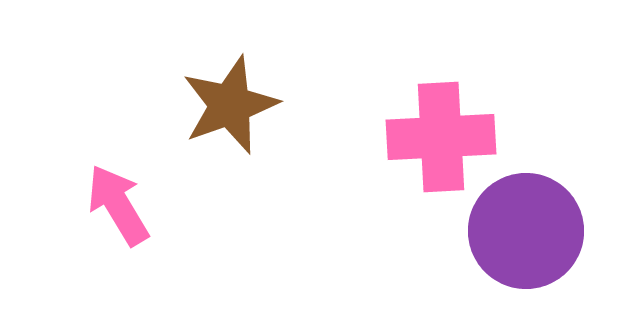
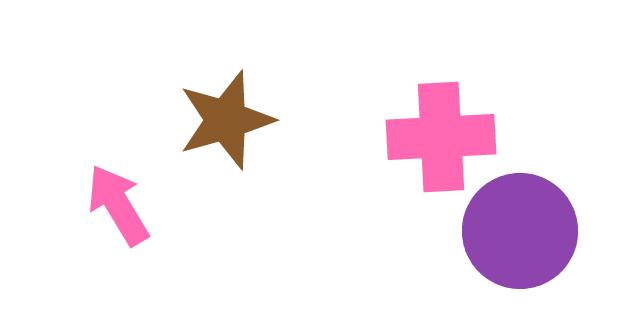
brown star: moved 4 px left, 15 px down; rotated 4 degrees clockwise
purple circle: moved 6 px left
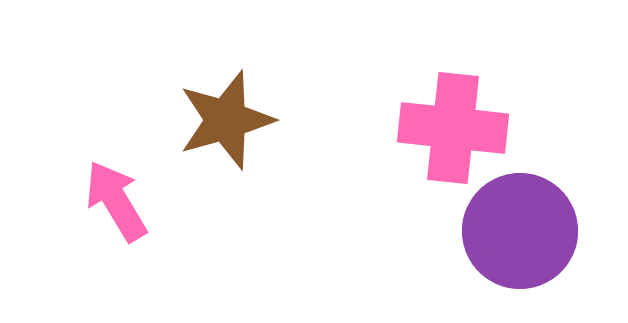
pink cross: moved 12 px right, 9 px up; rotated 9 degrees clockwise
pink arrow: moved 2 px left, 4 px up
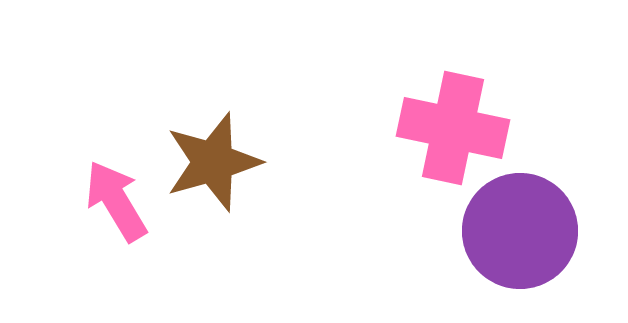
brown star: moved 13 px left, 42 px down
pink cross: rotated 6 degrees clockwise
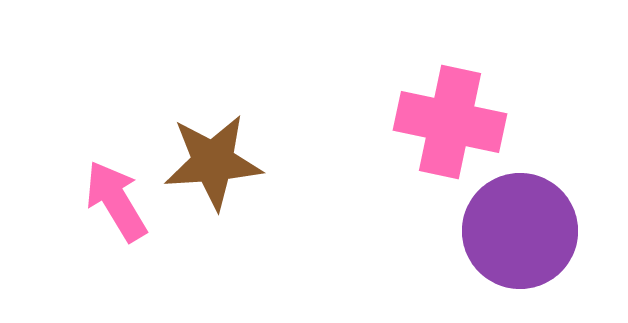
pink cross: moved 3 px left, 6 px up
brown star: rotated 12 degrees clockwise
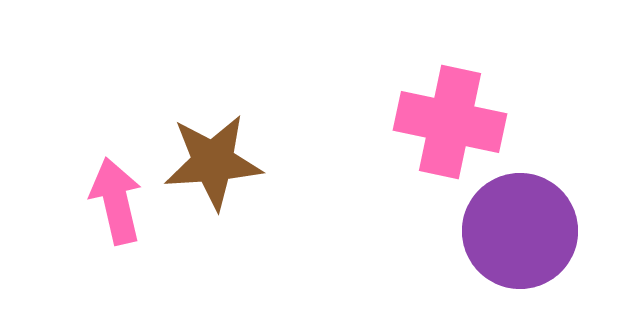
pink arrow: rotated 18 degrees clockwise
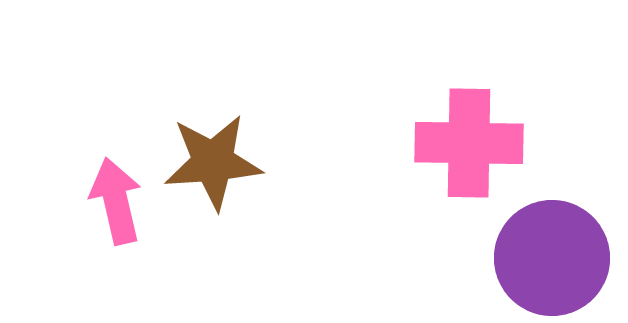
pink cross: moved 19 px right, 21 px down; rotated 11 degrees counterclockwise
purple circle: moved 32 px right, 27 px down
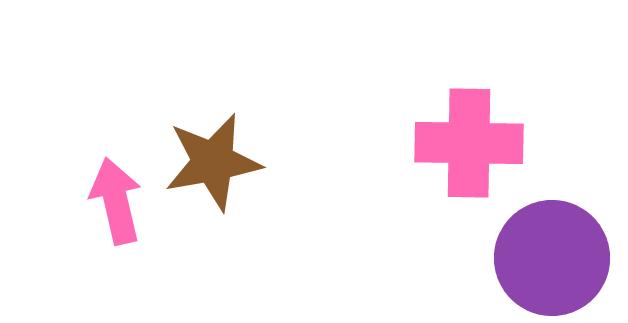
brown star: rotated 6 degrees counterclockwise
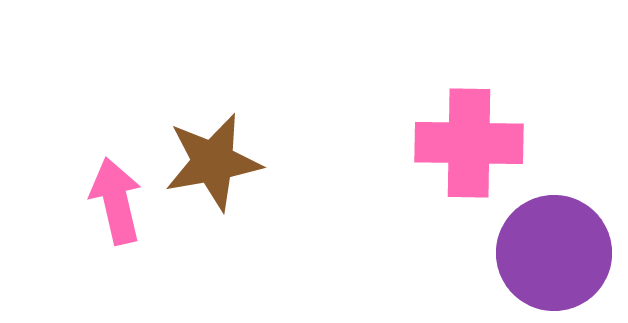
purple circle: moved 2 px right, 5 px up
